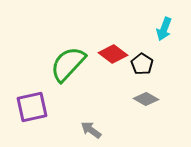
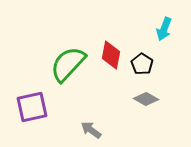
red diamond: moved 2 px left, 1 px down; rotated 64 degrees clockwise
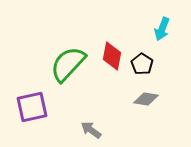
cyan arrow: moved 2 px left
red diamond: moved 1 px right, 1 px down
gray diamond: rotated 20 degrees counterclockwise
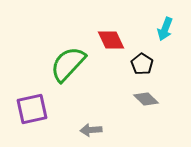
cyan arrow: moved 3 px right
red diamond: moved 1 px left, 16 px up; rotated 36 degrees counterclockwise
gray diamond: rotated 35 degrees clockwise
purple square: moved 2 px down
gray arrow: rotated 40 degrees counterclockwise
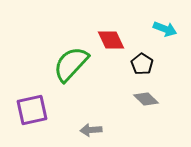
cyan arrow: rotated 90 degrees counterclockwise
green semicircle: moved 3 px right
purple square: moved 1 px down
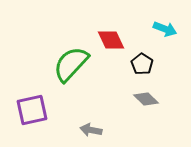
gray arrow: rotated 15 degrees clockwise
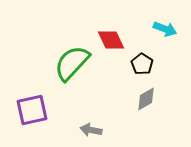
green semicircle: moved 1 px right, 1 px up
gray diamond: rotated 75 degrees counterclockwise
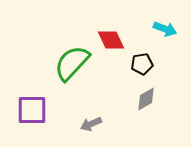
black pentagon: rotated 30 degrees clockwise
purple square: rotated 12 degrees clockwise
gray arrow: moved 6 px up; rotated 35 degrees counterclockwise
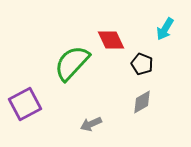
cyan arrow: rotated 100 degrees clockwise
black pentagon: rotated 30 degrees clockwise
gray diamond: moved 4 px left, 3 px down
purple square: moved 7 px left, 6 px up; rotated 28 degrees counterclockwise
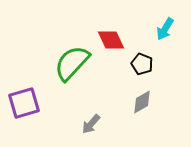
purple square: moved 1 px left, 1 px up; rotated 12 degrees clockwise
gray arrow: rotated 25 degrees counterclockwise
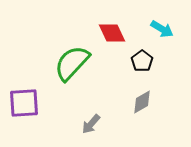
cyan arrow: moved 3 px left; rotated 90 degrees counterclockwise
red diamond: moved 1 px right, 7 px up
black pentagon: moved 3 px up; rotated 15 degrees clockwise
purple square: rotated 12 degrees clockwise
